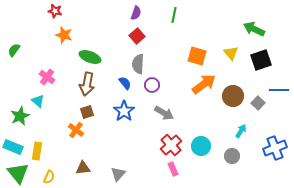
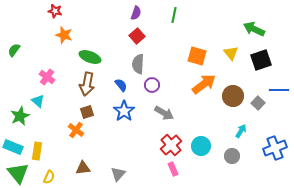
blue semicircle: moved 4 px left, 2 px down
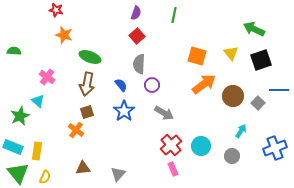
red star: moved 1 px right, 1 px up
green semicircle: moved 1 px down; rotated 56 degrees clockwise
gray semicircle: moved 1 px right
yellow semicircle: moved 4 px left
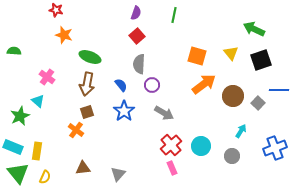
pink rectangle: moved 1 px left, 1 px up
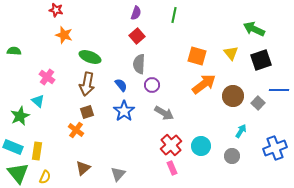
brown triangle: rotated 35 degrees counterclockwise
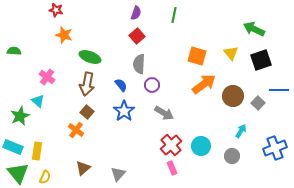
brown square: rotated 32 degrees counterclockwise
